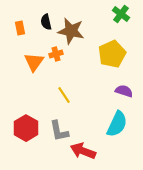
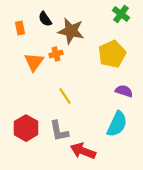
black semicircle: moved 1 px left, 3 px up; rotated 21 degrees counterclockwise
yellow line: moved 1 px right, 1 px down
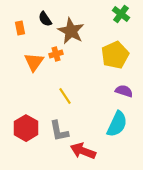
brown star: rotated 16 degrees clockwise
yellow pentagon: moved 3 px right, 1 px down
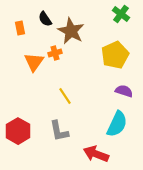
orange cross: moved 1 px left, 1 px up
red hexagon: moved 8 px left, 3 px down
red arrow: moved 13 px right, 3 px down
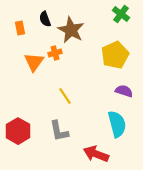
black semicircle: rotated 14 degrees clockwise
brown star: moved 1 px up
cyan semicircle: rotated 40 degrees counterclockwise
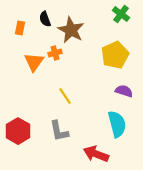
orange rectangle: rotated 24 degrees clockwise
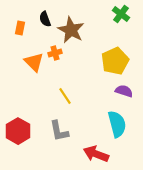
yellow pentagon: moved 6 px down
orange triangle: rotated 20 degrees counterclockwise
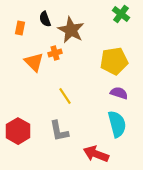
yellow pentagon: moved 1 px left; rotated 16 degrees clockwise
purple semicircle: moved 5 px left, 2 px down
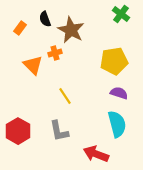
orange rectangle: rotated 24 degrees clockwise
orange triangle: moved 1 px left, 3 px down
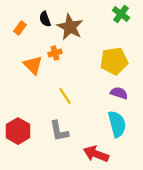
brown star: moved 1 px left, 3 px up
